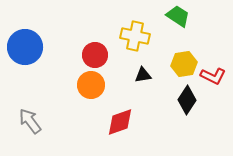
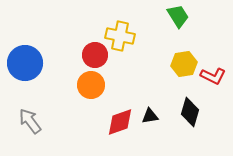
green trapezoid: rotated 25 degrees clockwise
yellow cross: moved 15 px left
blue circle: moved 16 px down
black triangle: moved 7 px right, 41 px down
black diamond: moved 3 px right, 12 px down; rotated 16 degrees counterclockwise
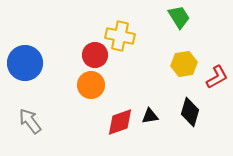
green trapezoid: moved 1 px right, 1 px down
red L-shape: moved 4 px right, 1 px down; rotated 55 degrees counterclockwise
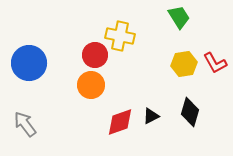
blue circle: moved 4 px right
red L-shape: moved 2 px left, 14 px up; rotated 90 degrees clockwise
black triangle: moved 1 px right; rotated 18 degrees counterclockwise
gray arrow: moved 5 px left, 3 px down
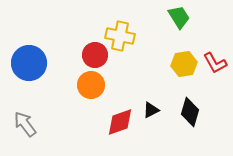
black triangle: moved 6 px up
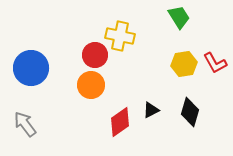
blue circle: moved 2 px right, 5 px down
red diamond: rotated 16 degrees counterclockwise
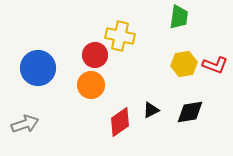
green trapezoid: rotated 40 degrees clockwise
red L-shape: moved 2 px down; rotated 40 degrees counterclockwise
blue circle: moved 7 px right
black diamond: rotated 64 degrees clockwise
gray arrow: rotated 108 degrees clockwise
